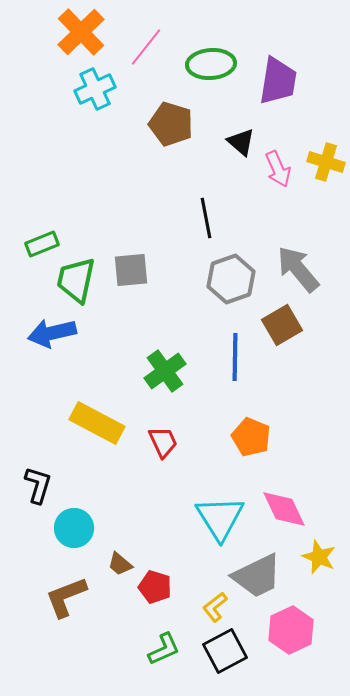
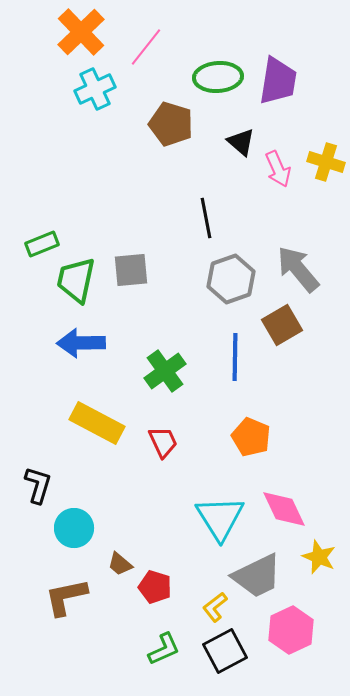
green ellipse: moved 7 px right, 13 px down
blue arrow: moved 29 px right, 10 px down; rotated 12 degrees clockwise
brown L-shape: rotated 9 degrees clockwise
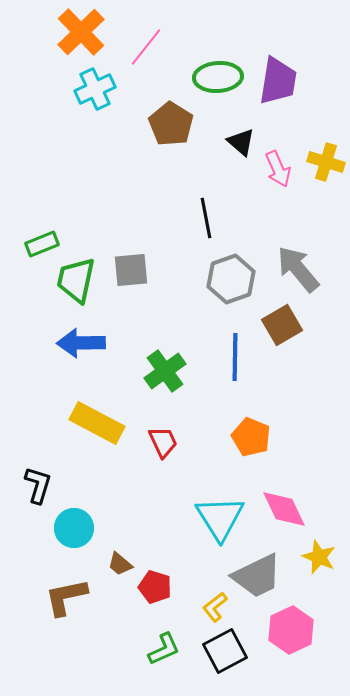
brown pentagon: rotated 15 degrees clockwise
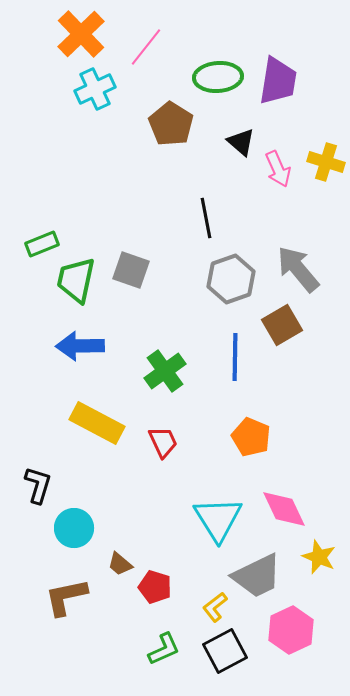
orange cross: moved 2 px down
gray square: rotated 24 degrees clockwise
blue arrow: moved 1 px left, 3 px down
cyan triangle: moved 2 px left, 1 px down
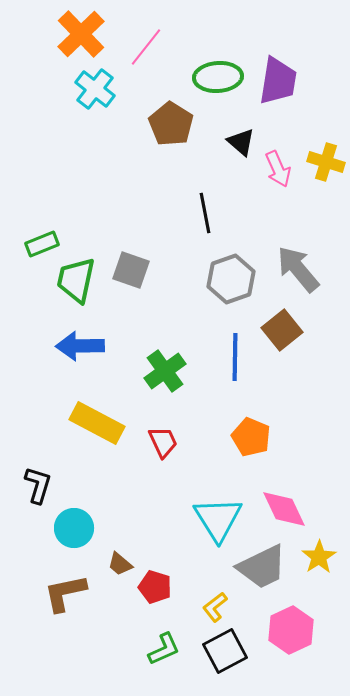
cyan cross: rotated 27 degrees counterclockwise
black line: moved 1 px left, 5 px up
brown square: moved 5 px down; rotated 9 degrees counterclockwise
yellow star: rotated 16 degrees clockwise
gray trapezoid: moved 5 px right, 9 px up
brown L-shape: moved 1 px left, 4 px up
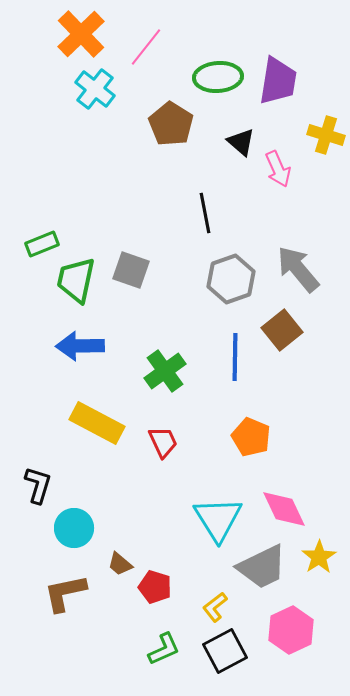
yellow cross: moved 27 px up
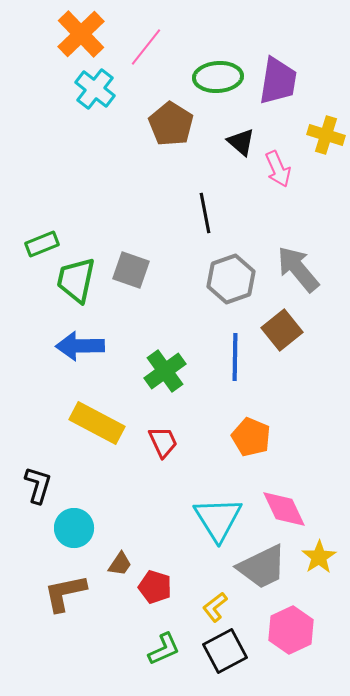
brown trapezoid: rotated 96 degrees counterclockwise
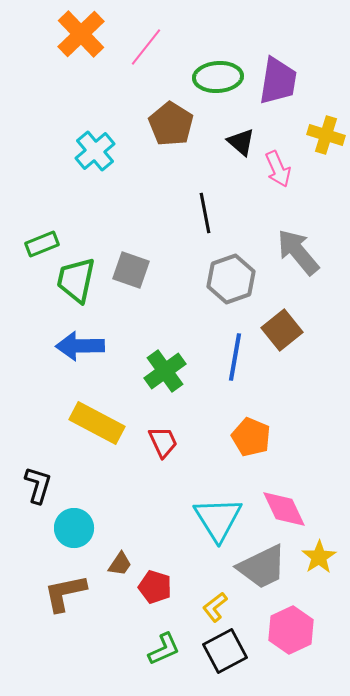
cyan cross: moved 62 px down; rotated 12 degrees clockwise
gray arrow: moved 17 px up
blue line: rotated 9 degrees clockwise
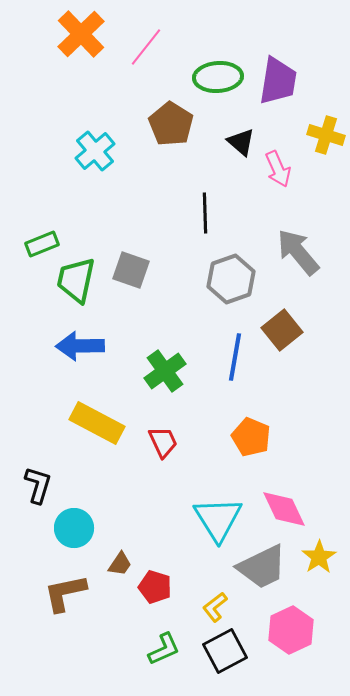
black line: rotated 9 degrees clockwise
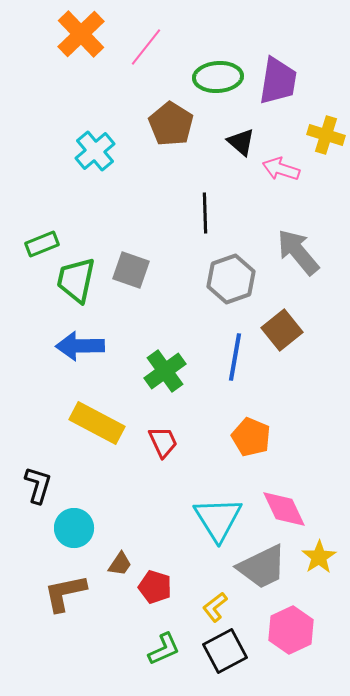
pink arrow: moved 3 px right; rotated 132 degrees clockwise
